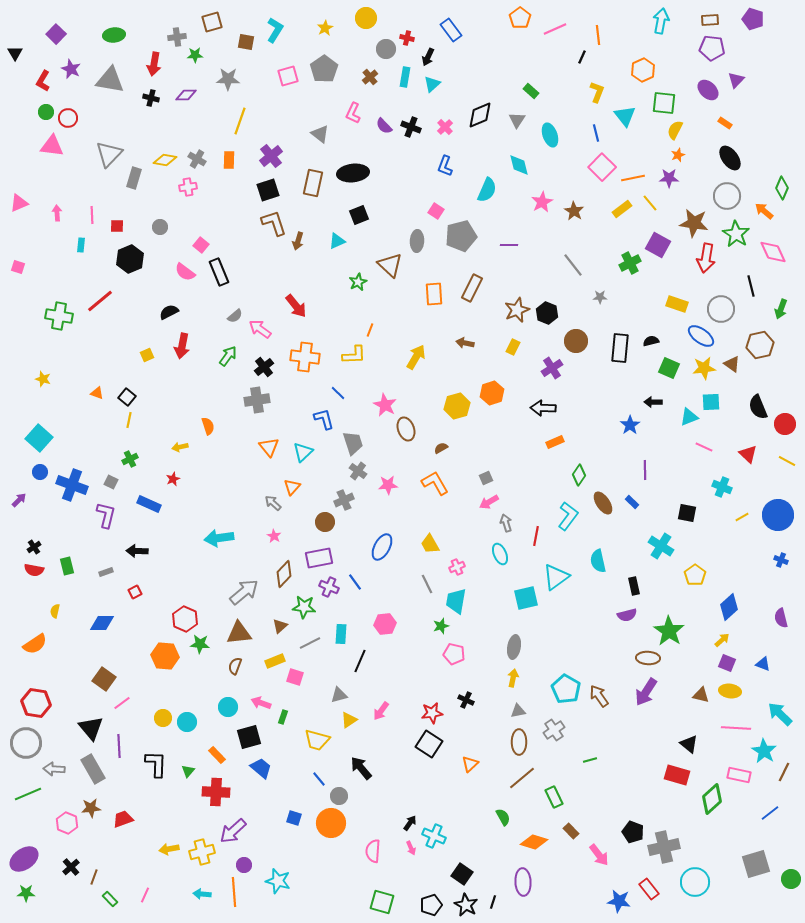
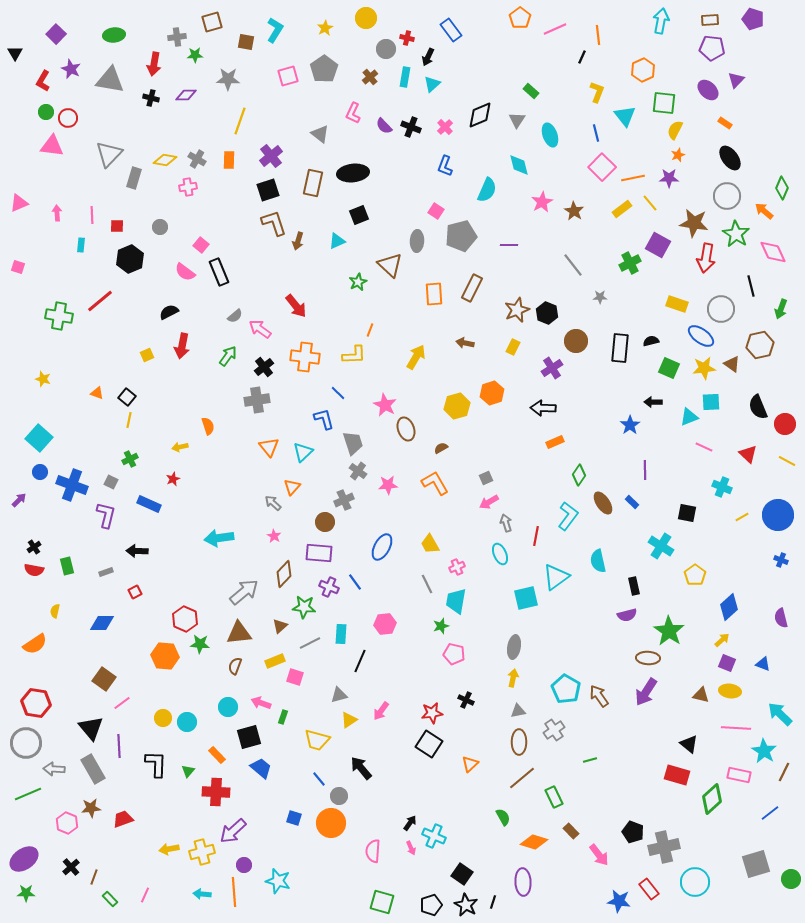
purple rectangle at (319, 558): moved 5 px up; rotated 16 degrees clockwise
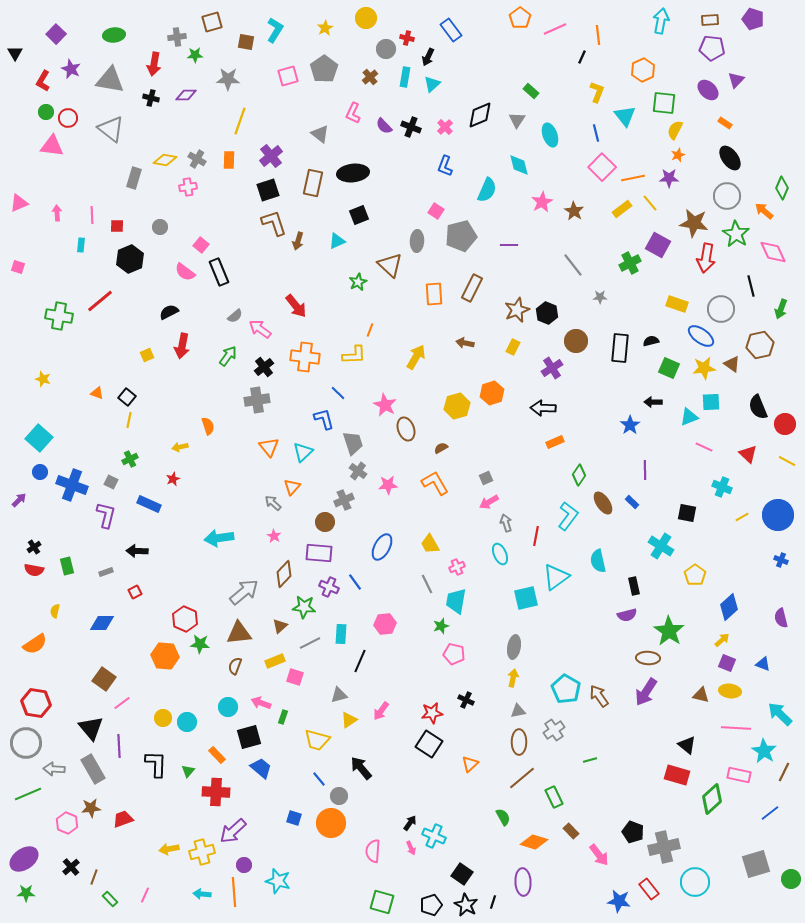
gray triangle at (109, 154): moved 2 px right, 25 px up; rotated 36 degrees counterclockwise
black triangle at (689, 744): moved 2 px left, 1 px down
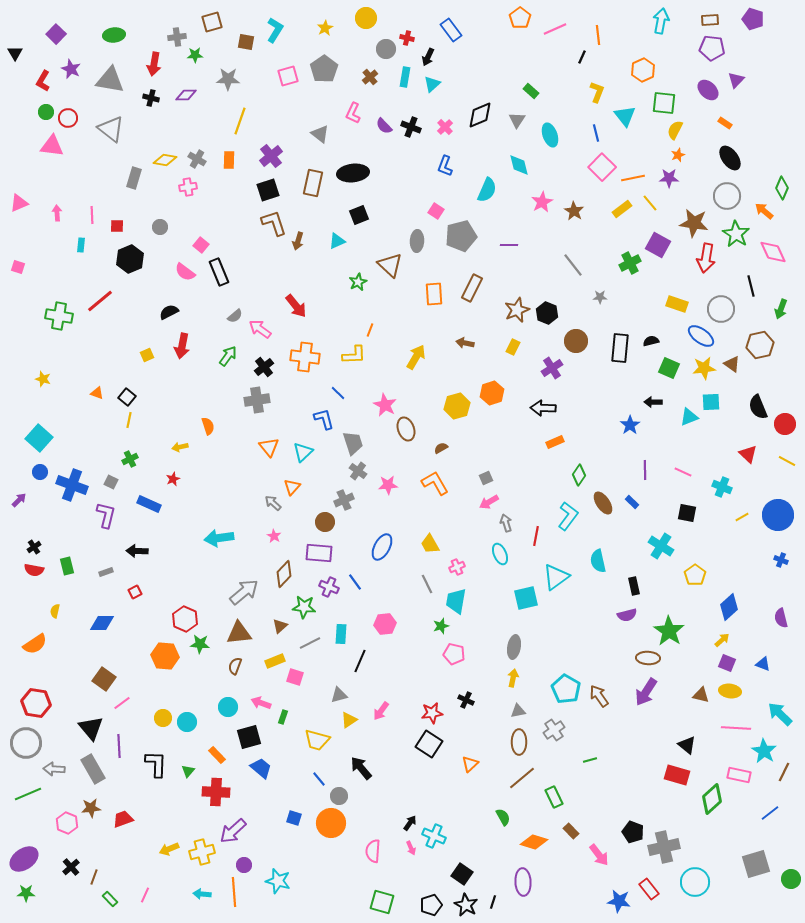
pink line at (704, 447): moved 21 px left, 25 px down
yellow arrow at (169, 849): rotated 12 degrees counterclockwise
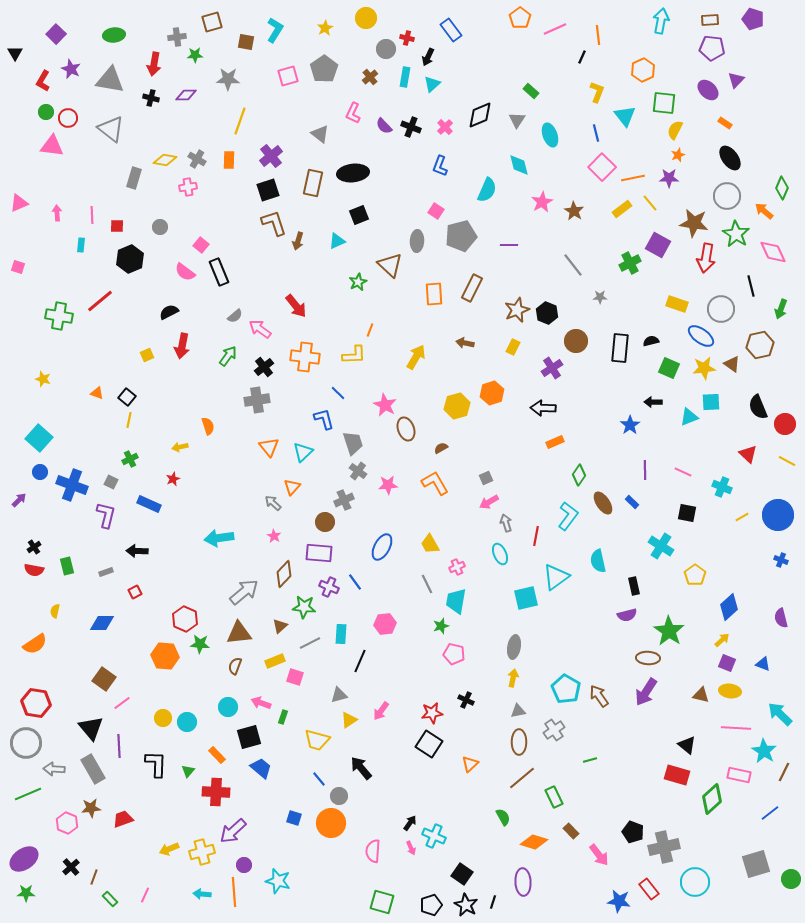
blue L-shape at (445, 166): moved 5 px left
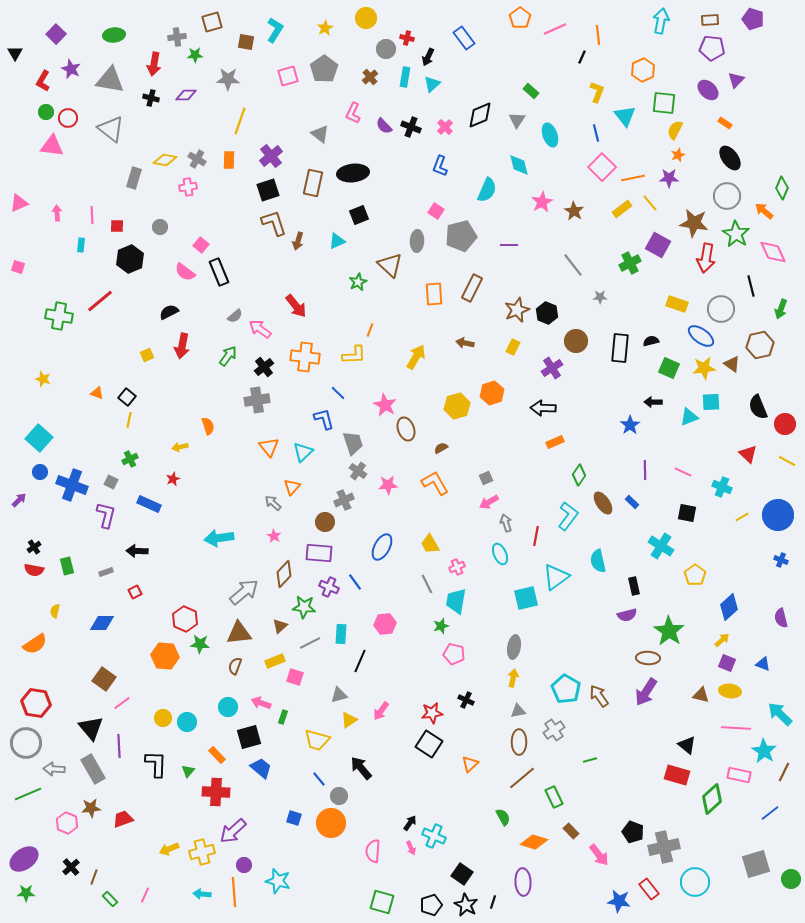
blue rectangle at (451, 30): moved 13 px right, 8 px down
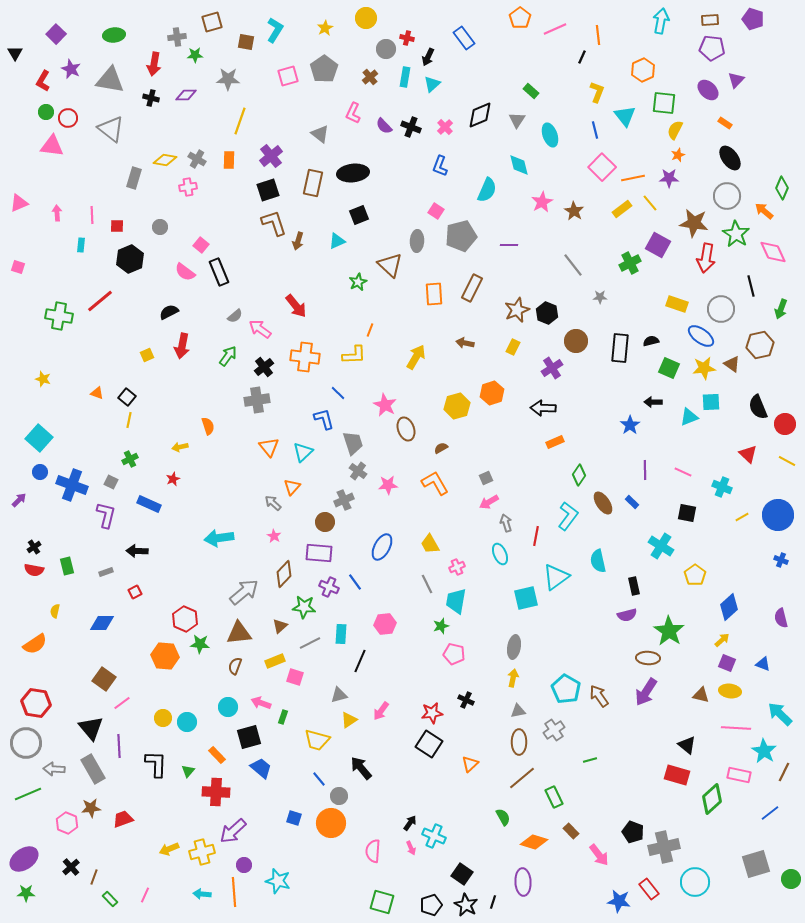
blue line at (596, 133): moved 1 px left, 3 px up
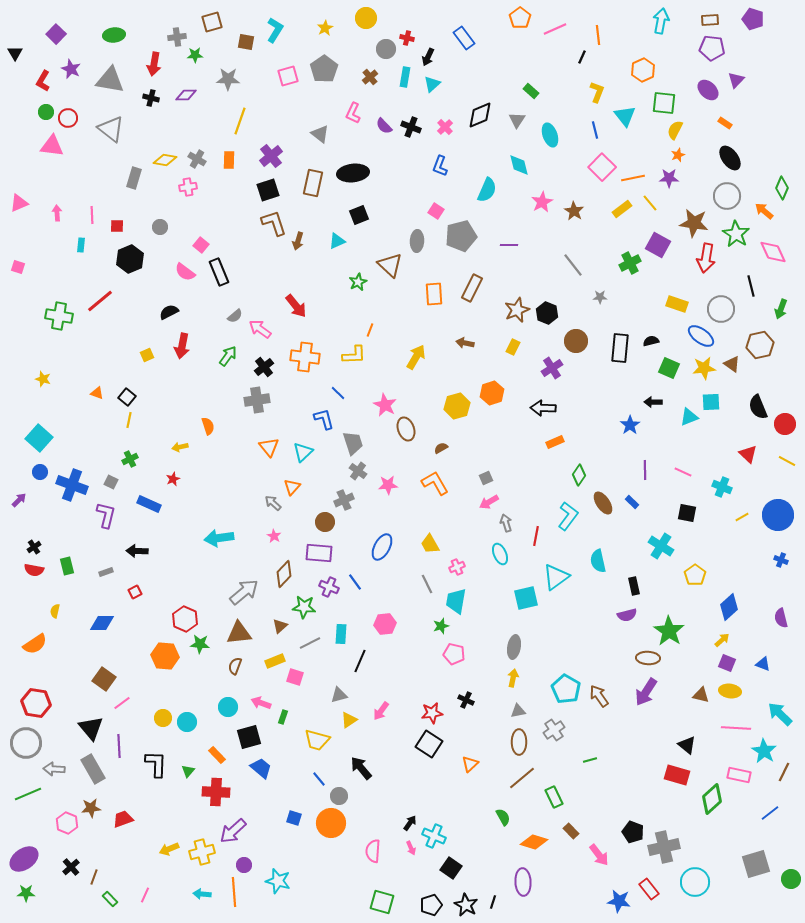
black square at (462, 874): moved 11 px left, 6 px up
